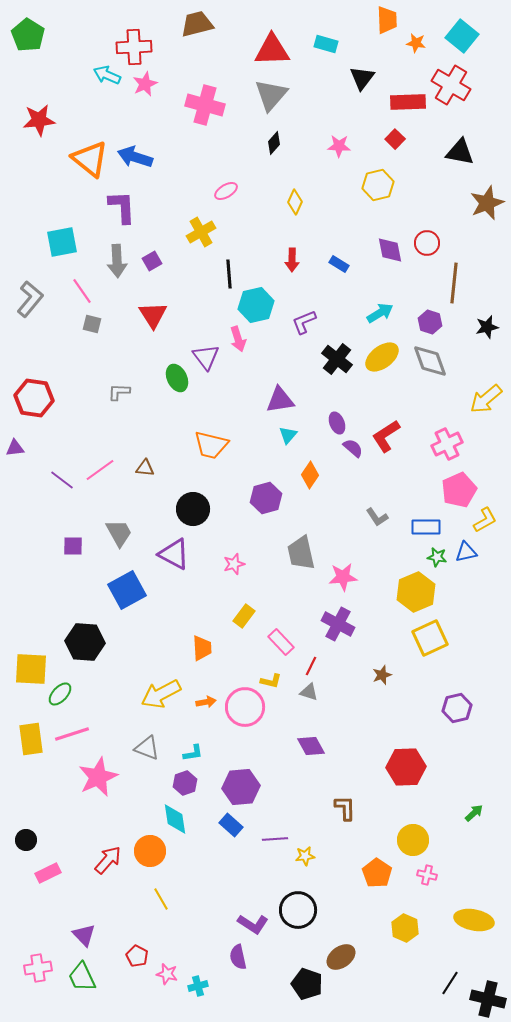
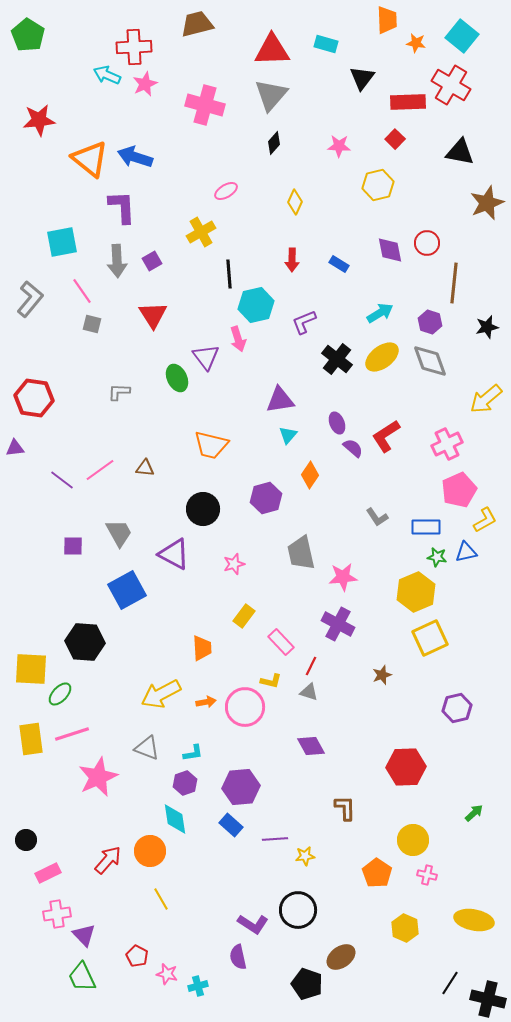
black circle at (193, 509): moved 10 px right
pink cross at (38, 968): moved 19 px right, 54 px up
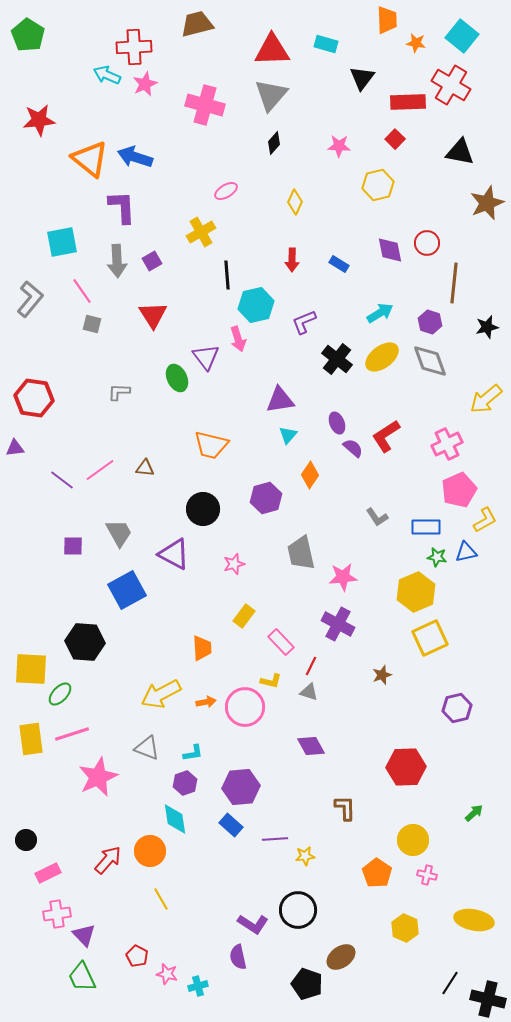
black line at (229, 274): moved 2 px left, 1 px down
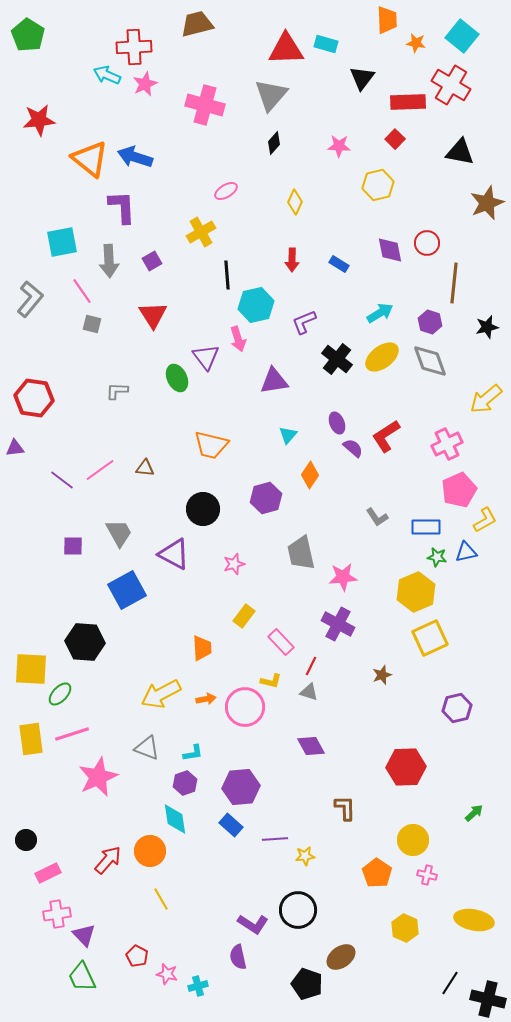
red triangle at (272, 50): moved 14 px right, 1 px up
gray arrow at (117, 261): moved 8 px left
gray L-shape at (119, 392): moved 2 px left, 1 px up
purple triangle at (280, 400): moved 6 px left, 19 px up
orange arrow at (206, 702): moved 3 px up
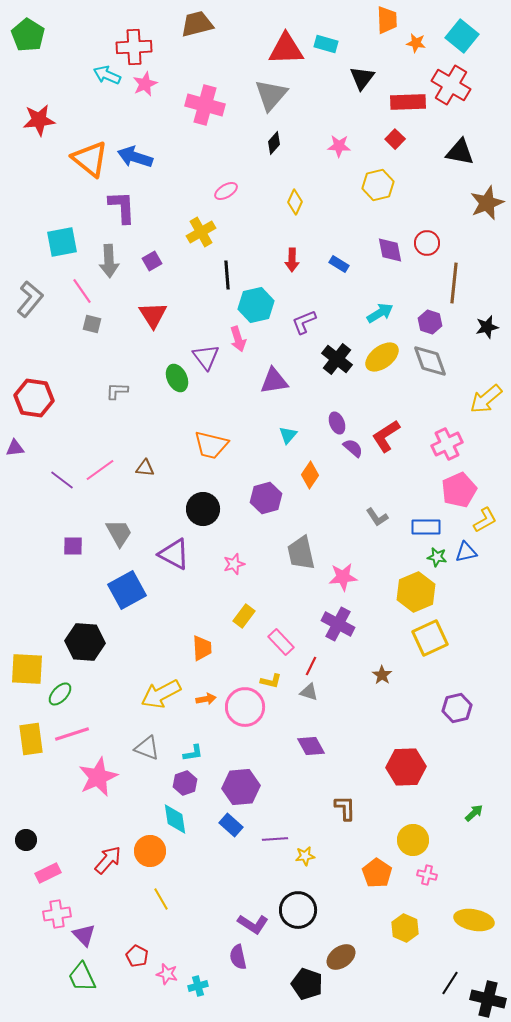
yellow square at (31, 669): moved 4 px left
brown star at (382, 675): rotated 18 degrees counterclockwise
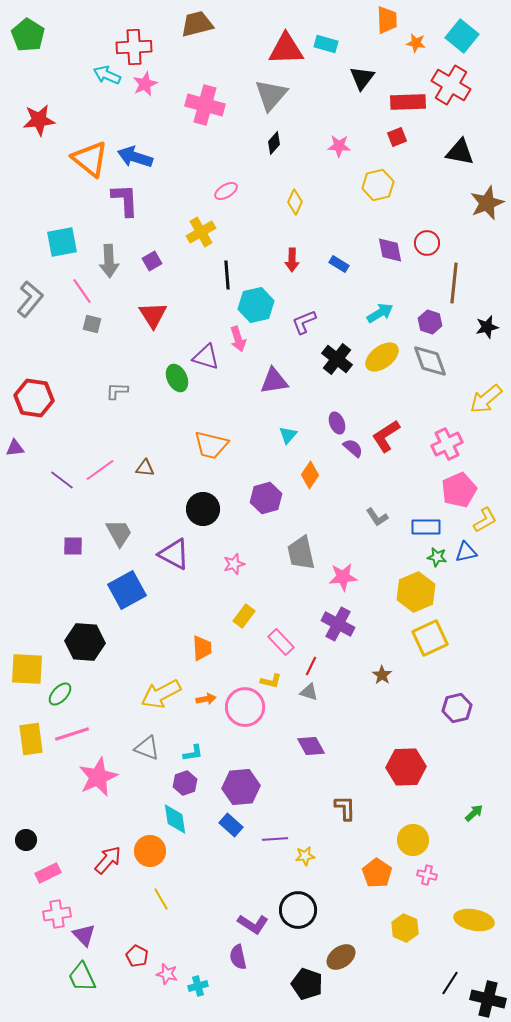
red square at (395, 139): moved 2 px right, 2 px up; rotated 24 degrees clockwise
purple L-shape at (122, 207): moved 3 px right, 7 px up
purple triangle at (206, 357): rotated 36 degrees counterclockwise
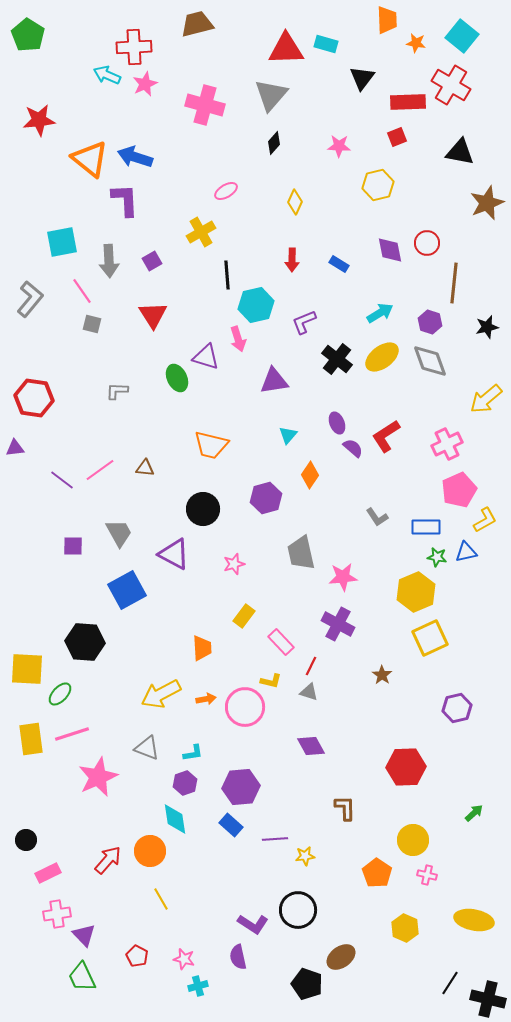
pink star at (167, 974): moved 17 px right, 15 px up
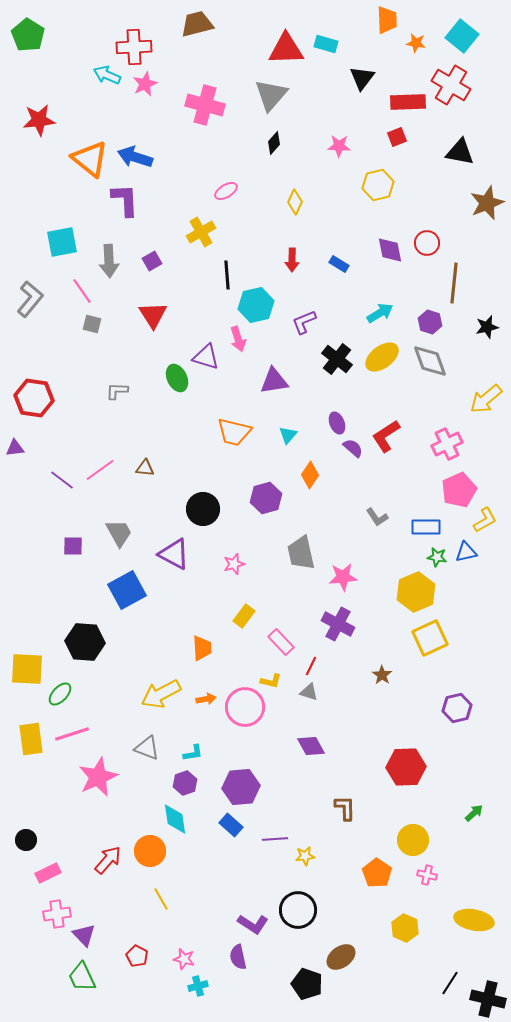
orange trapezoid at (211, 445): moved 23 px right, 13 px up
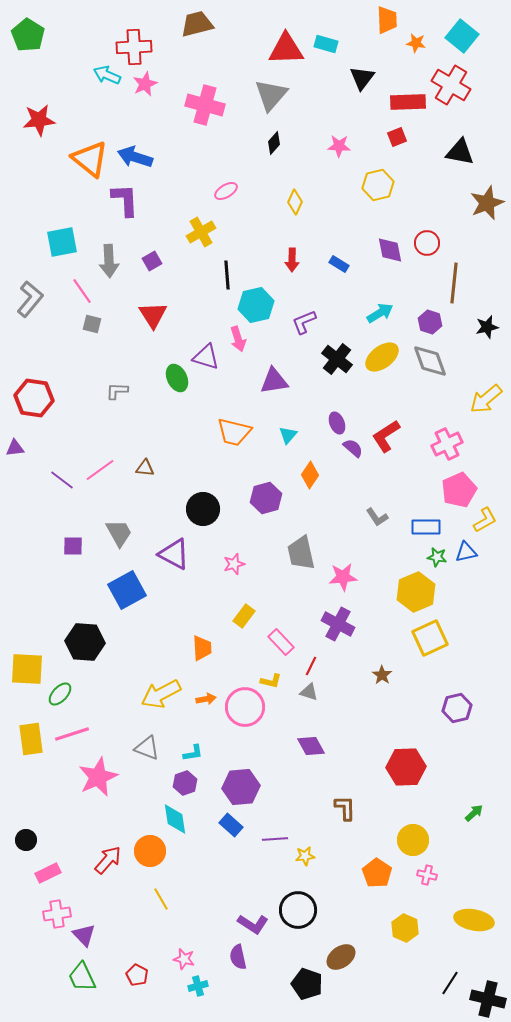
red pentagon at (137, 956): moved 19 px down
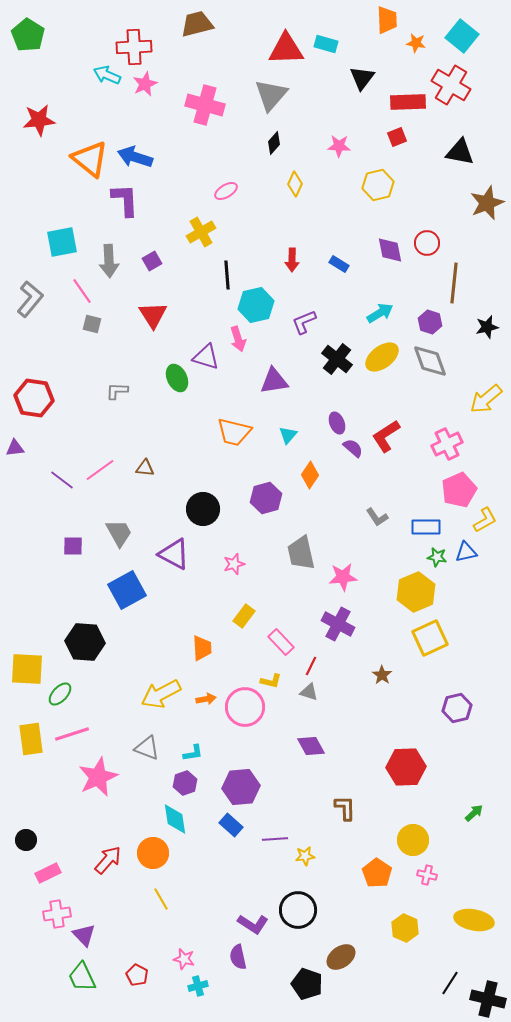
yellow diamond at (295, 202): moved 18 px up
orange circle at (150, 851): moved 3 px right, 2 px down
